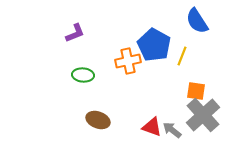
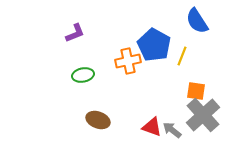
green ellipse: rotated 15 degrees counterclockwise
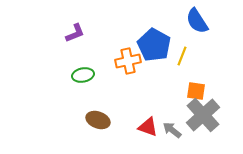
red triangle: moved 4 px left
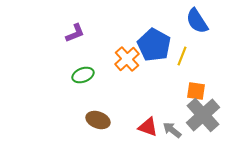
orange cross: moved 1 px left, 2 px up; rotated 30 degrees counterclockwise
green ellipse: rotated 10 degrees counterclockwise
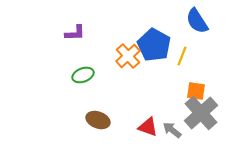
purple L-shape: rotated 20 degrees clockwise
orange cross: moved 1 px right, 3 px up
gray cross: moved 2 px left, 2 px up
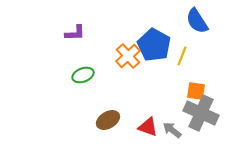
gray cross: rotated 24 degrees counterclockwise
brown ellipse: moved 10 px right; rotated 50 degrees counterclockwise
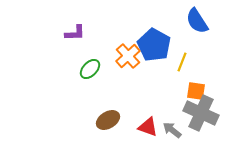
yellow line: moved 6 px down
green ellipse: moved 7 px right, 6 px up; rotated 25 degrees counterclockwise
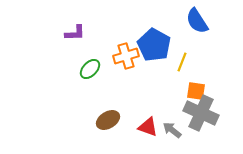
orange cross: moved 2 px left; rotated 25 degrees clockwise
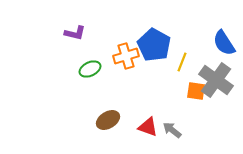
blue semicircle: moved 27 px right, 22 px down
purple L-shape: rotated 15 degrees clockwise
green ellipse: rotated 20 degrees clockwise
gray cross: moved 15 px right, 33 px up; rotated 12 degrees clockwise
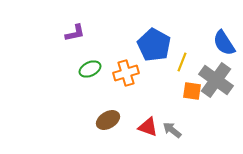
purple L-shape: rotated 25 degrees counterclockwise
orange cross: moved 17 px down
orange square: moved 4 px left
